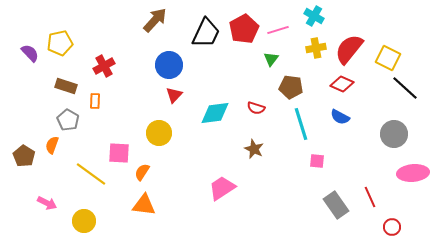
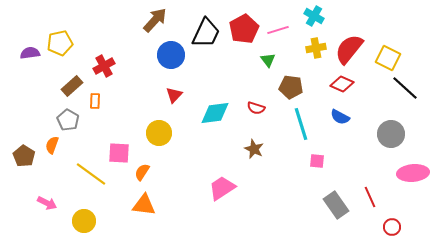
purple semicircle at (30, 53): rotated 54 degrees counterclockwise
green triangle at (271, 59): moved 3 px left, 1 px down; rotated 14 degrees counterclockwise
blue circle at (169, 65): moved 2 px right, 10 px up
brown rectangle at (66, 86): moved 6 px right; rotated 60 degrees counterclockwise
gray circle at (394, 134): moved 3 px left
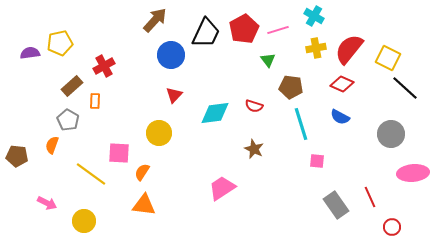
red semicircle at (256, 108): moved 2 px left, 2 px up
brown pentagon at (24, 156): moved 7 px left; rotated 25 degrees counterclockwise
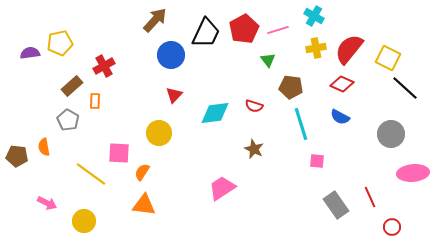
orange semicircle at (52, 145): moved 8 px left, 2 px down; rotated 30 degrees counterclockwise
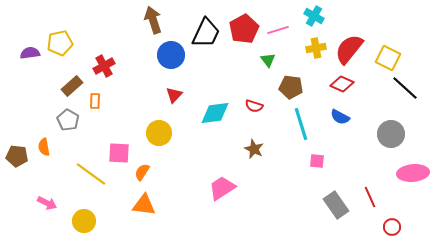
brown arrow at (155, 20): moved 2 px left; rotated 60 degrees counterclockwise
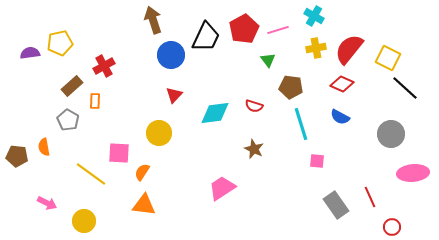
black trapezoid at (206, 33): moved 4 px down
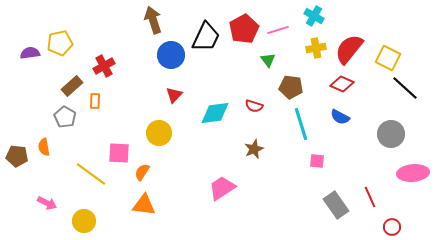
gray pentagon at (68, 120): moved 3 px left, 3 px up
brown star at (254, 149): rotated 24 degrees clockwise
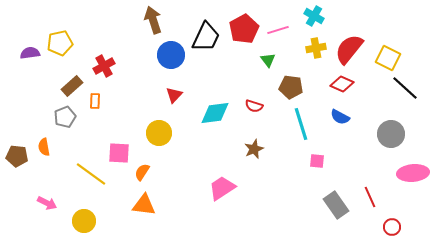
gray pentagon at (65, 117): rotated 20 degrees clockwise
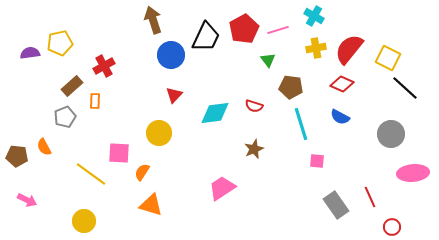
orange semicircle at (44, 147): rotated 18 degrees counterclockwise
pink arrow at (47, 203): moved 20 px left, 3 px up
orange triangle at (144, 205): moved 7 px right; rotated 10 degrees clockwise
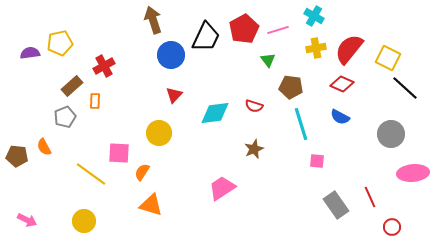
pink arrow at (27, 200): moved 20 px down
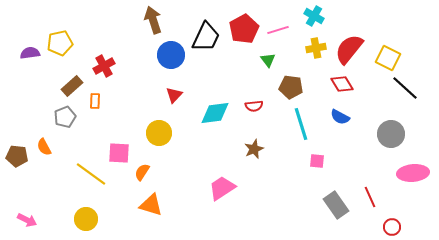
red diamond at (342, 84): rotated 35 degrees clockwise
red semicircle at (254, 106): rotated 24 degrees counterclockwise
yellow circle at (84, 221): moved 2 px right, 2 px up
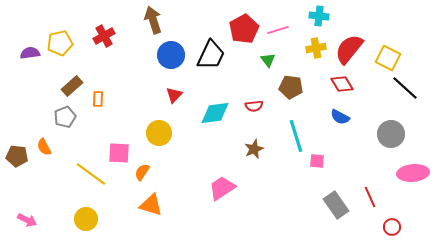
cyan cross at (314, 16): moved 5 px right; rotated 24 degrees counterclockwise
black trapezoid at (206, 37): moved 5 px right, 18 px down
red cross at (104, 66): moved 30 px up
orange rectangle at (95, 101): moved 3 px right, 2 px up
cyan line at (301, 124): moved 5 px left, 12 px down
